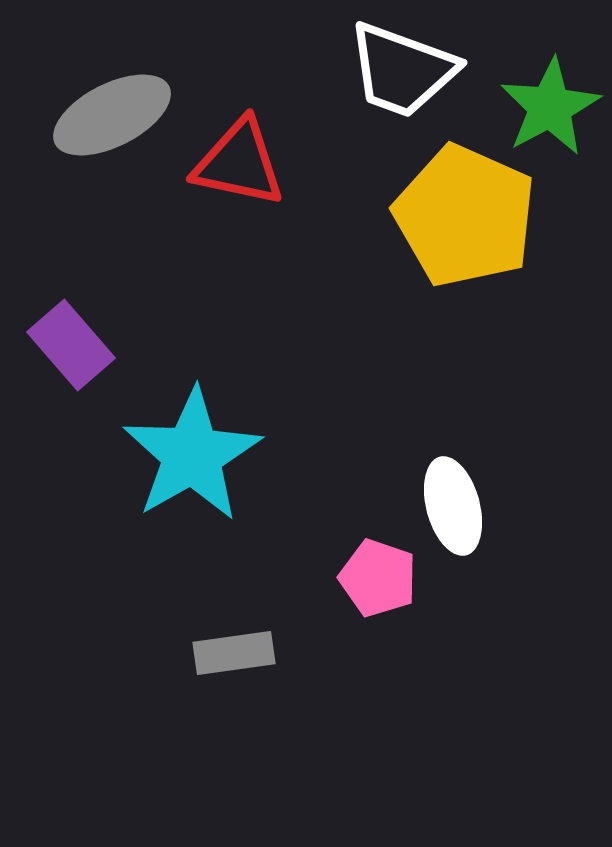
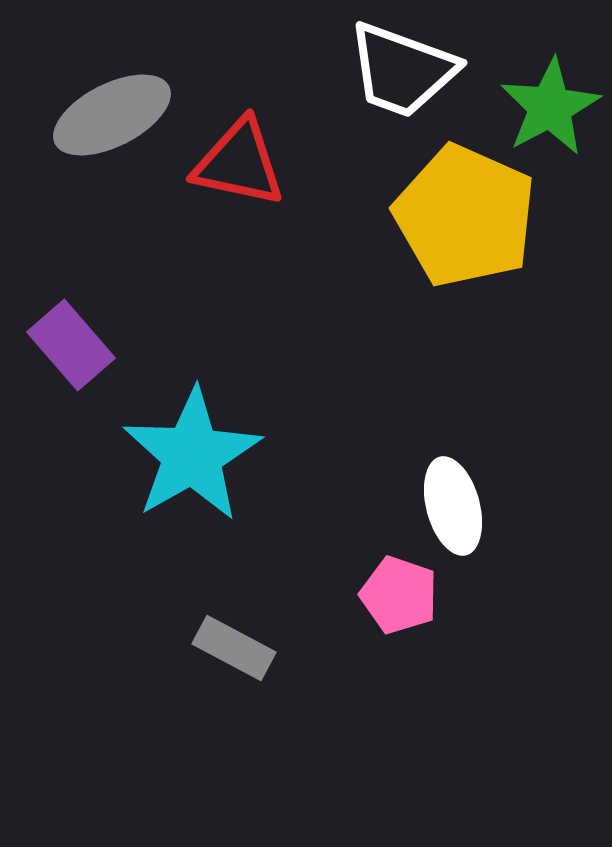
pink pentagon: moved 21 px right, 17 px down
gray rectangle: moved 5 px up; rotated 36 degrees clockwise
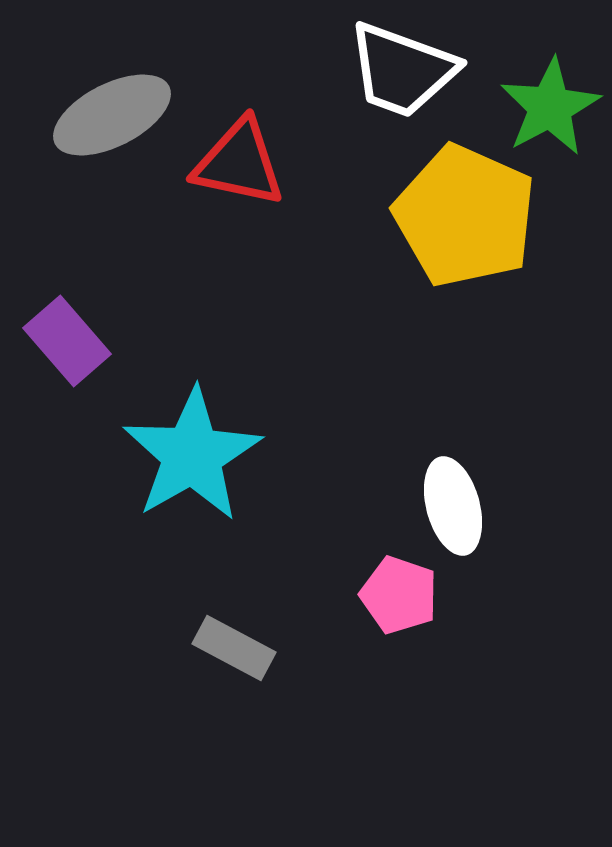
purple rectangle: moved 4 px left, 4 px up
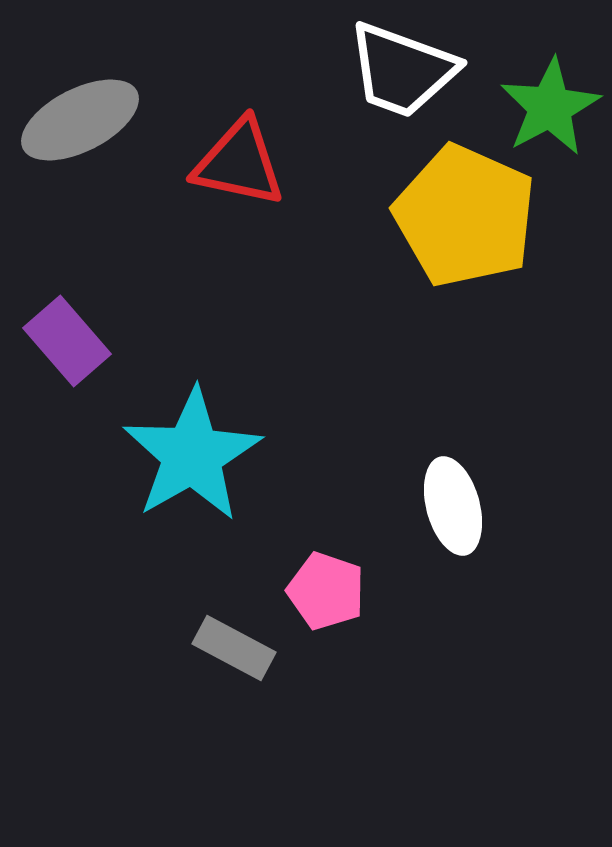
gray ellipse: moved 32 px left, 5 px down
pink pentagon: moved 73 px left, 4 px up
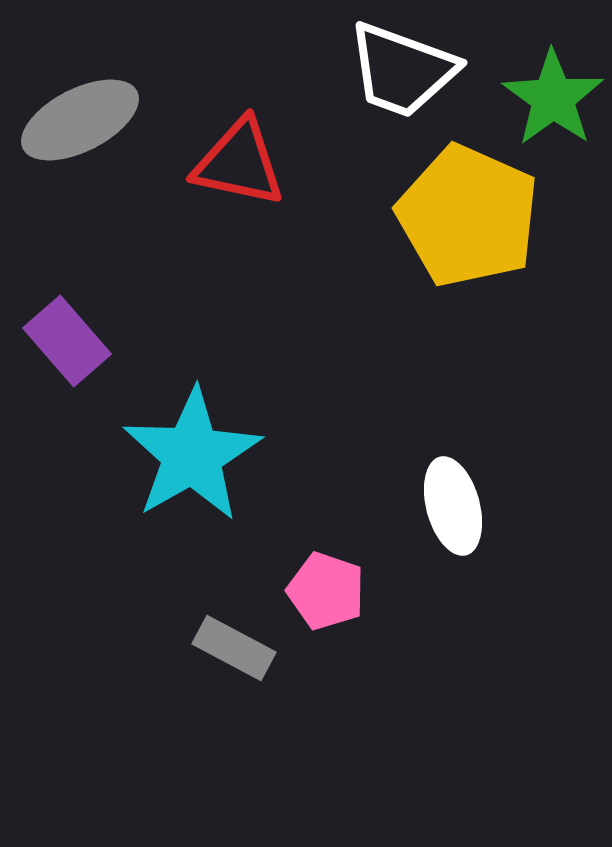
green star: moved 3 px right, 9 px up; rotated 8 degrees counterclockwise
yellow pentagon: moved 3 px right
